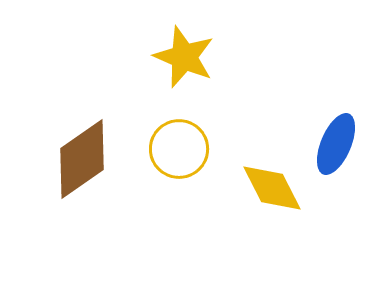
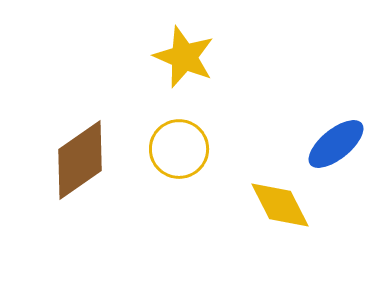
blue ellipse: rotated 28 degrees clockwise
brown diamond: moved 2 px left, 1 px down
yellow diamond: moved 8 px right, 17 px down
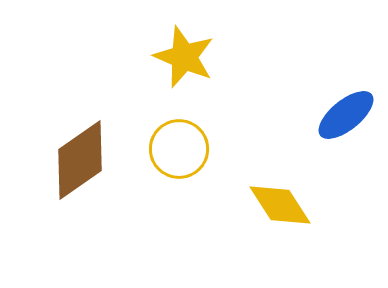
blue ellipse: moved 10 px right, 29 px up
yellow diamond: rotated 6 degrees counterclockwise
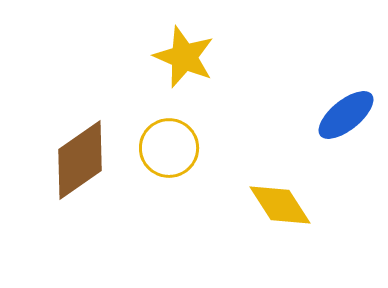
yellow circle: moved 10 px left, 1 px up
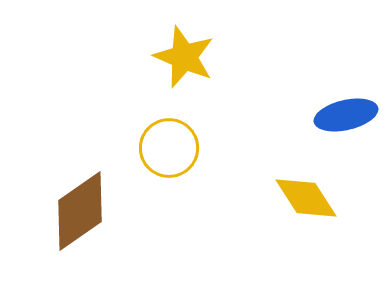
blue ellipse: rotated 26 degrees clockwise
brown diamond: moved 51 px down
yellow diamond: moved 26 px right, 7 px up
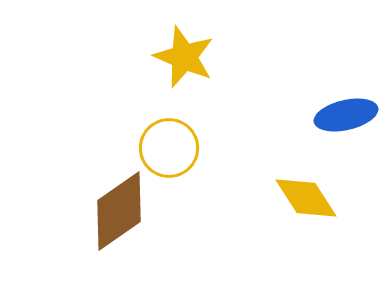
brown diamond: moved 39 px right
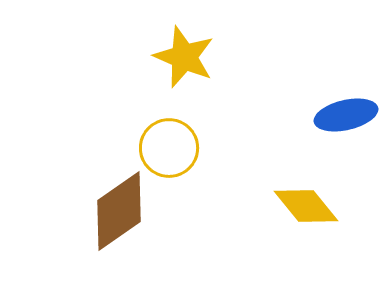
yellow diamond: moved 8 px down; rotated 6 degrees counterclockwise
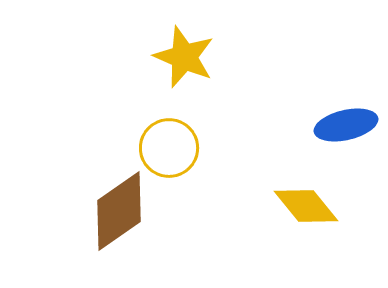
blue ellipse: moved 10 px down
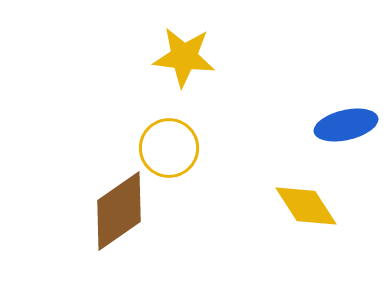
yellow star: rotated 16 degrees counterclockwise
yellow diamond: rotated 6 degrees clockwise
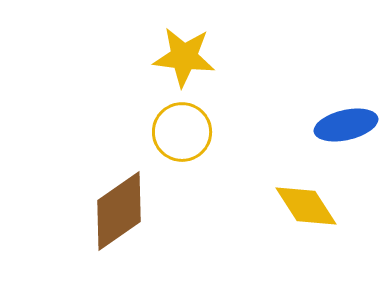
yellow circle: moved 13 px right, 16 px up
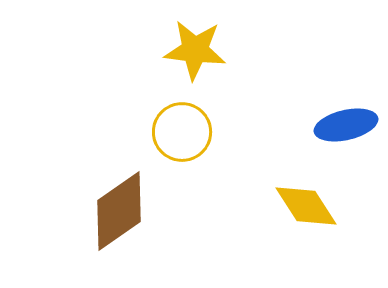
yellow star: moved 11 px right, 7 px up
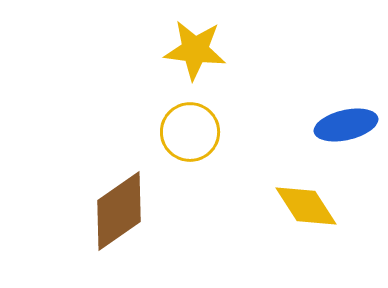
yellow circle: moved 8 px right
